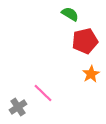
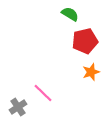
orange star: moved 2 px up; rotated 12 degrees clockwise
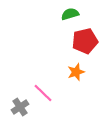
green semicircle: rotated 48 degrees counterclockwise
orange star: moved 15 px left
gray cross: moved 2 px right
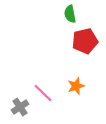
green semicircle: rotated 84 degrees counterclockwise
orange star: moved 14 px down
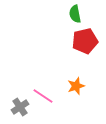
green semicircle: moved 5 px right
pink line: moved 3 px down; rotated 10 degrees counterclockwise
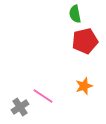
orange star: moved 8 px right
